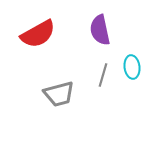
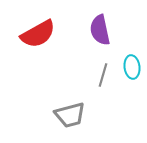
gray trapezoid: moved 11 px right, 21 px down
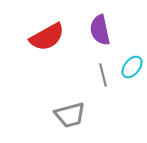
red semicircle: moved 9 px right, 3 px down
cyan ellipse: rotated 45 degrees clockwise
gray line: rotated 30 degrees counterclockwise
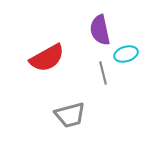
red semicircle: moved 21 px down
cyan ellipse: moved 6 px left, 13 px up; rotated 35 degrees clockwise
gray line: moved 2 px up
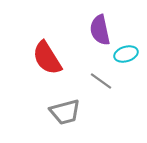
red semicircle: rotated 87 degrees clockwise
gray line: moved 2 px left, 8 px down; rotated 40 degrees counterclockwise
gray trapezoid: moved 5 px left, 3 px up
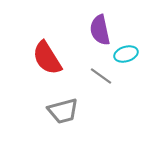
gray line: moved 5 px up
gray trapezoid: moved 2 px left, 1 px up
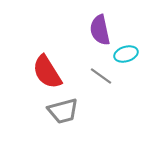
red semicircle: moved 14 px down
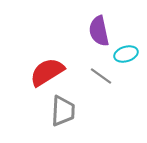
purple semicircle: moved 1 px left, 1 px down
red semicircle: rotated 90 degrees clockwise
gray trapezoid: rotated 72 degrees counterclockwise
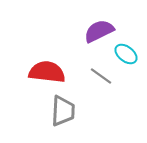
purple semicircle: rotated 76 degrees clockwise
cyan ellipse: rotated 55 degrees clockwise
red semicircle: rotated 39 degrees clockwise
